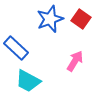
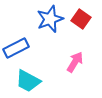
blue rectangle: rotated 70 degrees counterclockwise
pink arrow: moved 1 px down
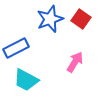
cyan trapezoid: moved 2 px left, 1 px up
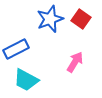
blue rectangle: moved 1 px down
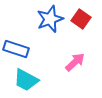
blue rectangle: rotated 45 degrees clockwise
pink arrow: rotated 15 degrees clockwise
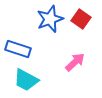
blue rectangle: moved 2 px right
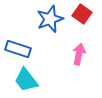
red square: moved 1 px right, 5 px up
pink arrow: moved 4 px right, 8 px up; rotated 35 degrees counterclockwise
cyan trapezoid: rotated 24 degrees clockwise
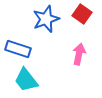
blue star: moved 4 px left
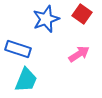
pink arrow: rotated 45 degrees clockwise
cyan trapezoid: rotated 120 degrees counterclockwise
